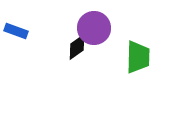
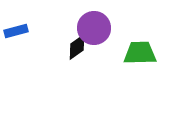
blue rectangle: rotated 35 degrees counterclockwise
green trapezoid: moved 2 px right, 4 px up; rotated 92 degrees counterclockwise
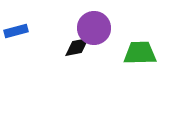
black diamond: rotated 24 degrees clockwise
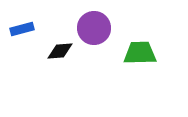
blue rectangle: moved 6 px right, 2 px up
black diamond: moved 17 px left, 4 px down; rotated 8 degrees clockwise
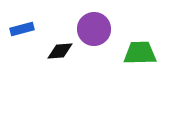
purple circle: moved 1 px down
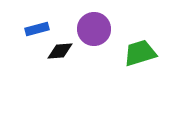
blue rectangle: moved 15 px right
green trapezoid: rotated 16 degrees counterclockwise
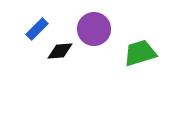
blue rectangle: rotated 30 degrees counterclockwise
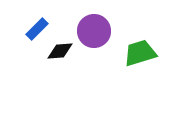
purple circle: moved 2 px down
